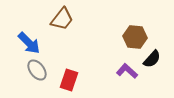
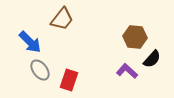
blue arrow: moved 1 px right, 1 px up
gray ellipse: moved 3 px right
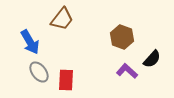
brown hexagon: moved 13 px left; rotated 15 degrees clockwise
blue arrow: rotated 15 degrees clockwise
gray ellipse: moved 1 px left, 2 px down
red rectangle: moved 3 px left; rotated 15 degrees counterclockwise
